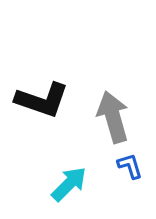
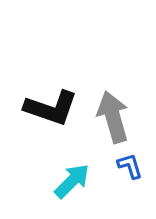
black L-shape: moved 9 px right, 8 px down
cyan arrow: moved 3 px right, 3 px up
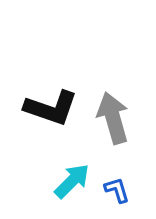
gray arrow: moved 1 px down
blue L-shape: moved 13 px left, 24 px down
